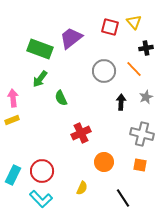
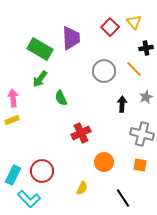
red square: rotated 30 degrees clockwise
purple trapezoid: rotated 125 degrees clockwise
green rectangle: rotated 10 degrees clockwise
black arrow: moved 1 px right, 2 px down
cyan L-shape: moved 12 px left
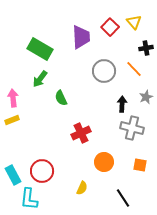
purple trapezoid: moved 10 px right, 1 px up
gray cross: moved 10 px left, 6 px up
cyan rectangle: rotated 54 degrees counterclockwise
cyan L-shape: rotated 50 degrees clockwise
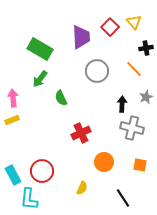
gray circle: moved 7 px left
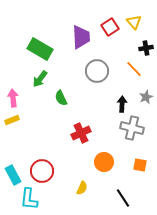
red square: rotated 12 degrees clockwise
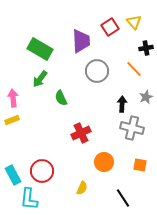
purple trapezoid: moved 4 px down
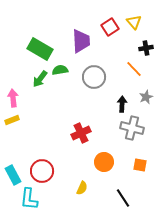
gray circle: moved 3 px left, 6 px down
green semicircle: moved 1 px left, 28 px up; rotated 105 degrees clockwise
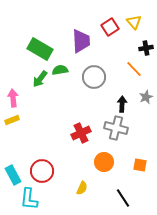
gray cross: moved 16 px left
